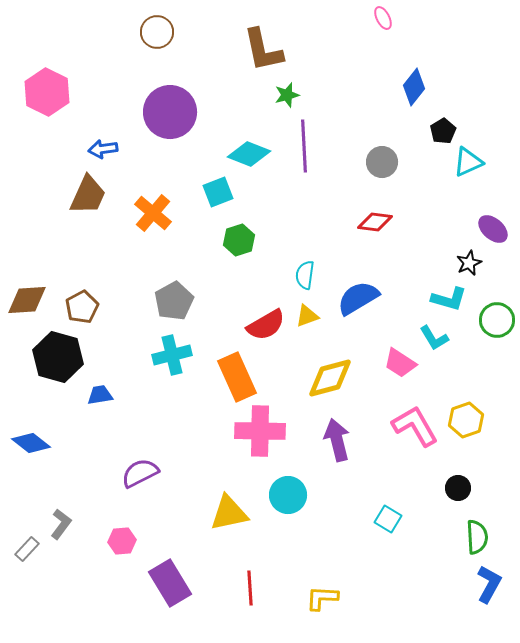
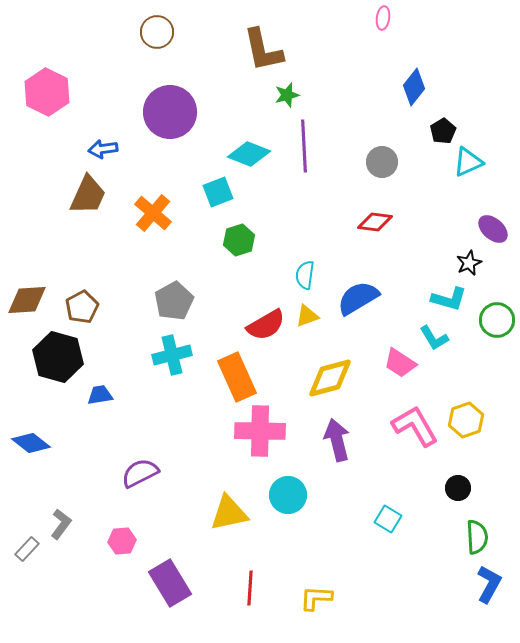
pink ellipse at (383, 18): rotated 35 degrees clockwise
red line at (250, 588): rotated 8 degrees clockwise
yellow L-shape at (322, 598): moved 6 px left
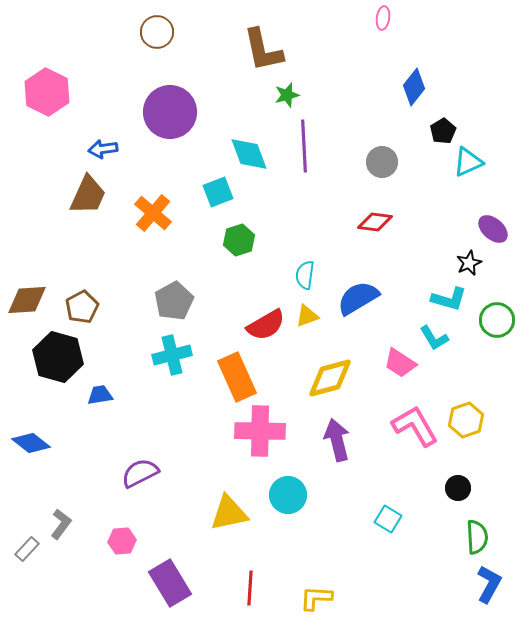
cyan diamond at (249, 154): rotated 48 degrees clockwise
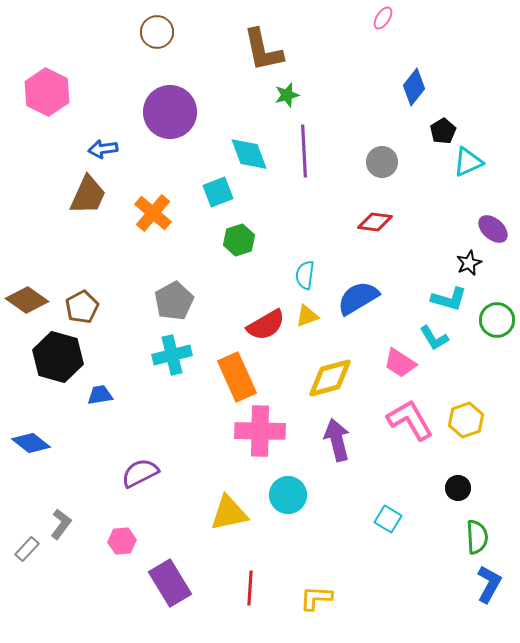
pink ellipse at (383, 18): rotated 25 degrees clockwise
purple line at (304, 146): moved 5 px down
brown diamond at (27, 300): rotated 39 degrees clockwise
pink L-shape at (415, 426): moved 5 px left, 6 px up
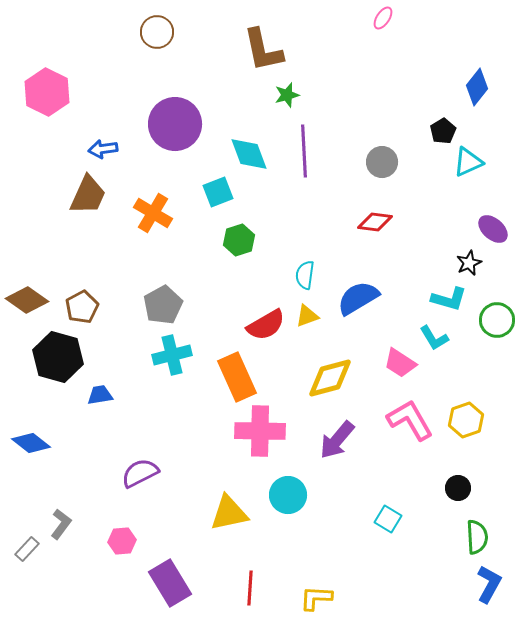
blue diamond at (414, 87): moved 63 px right
purple circle at (170, 112): moved 5 px right, 12 px down
orange cross at (153, 213): rotated 9 degrees counterclockwise
gray pentagon at (174, 301): moved 11 px left, 4 px down
purple arrow at (337, 440): rotated 126 degrees counterclockwise
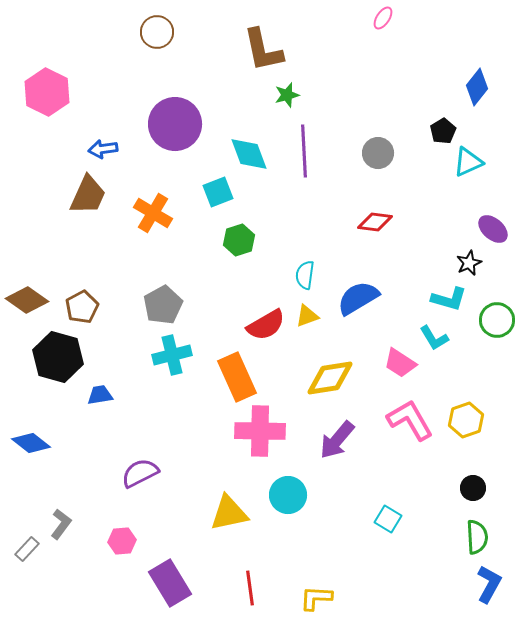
gray circle at (382, 162): moved 4 px left, 9 px up
yellow diamond at (330, 378): rotated 6 degrees clockwise
black circle at (458, 488): moved 15 px right
red line at (250, 588): rotated 12 degrees counterclockwise
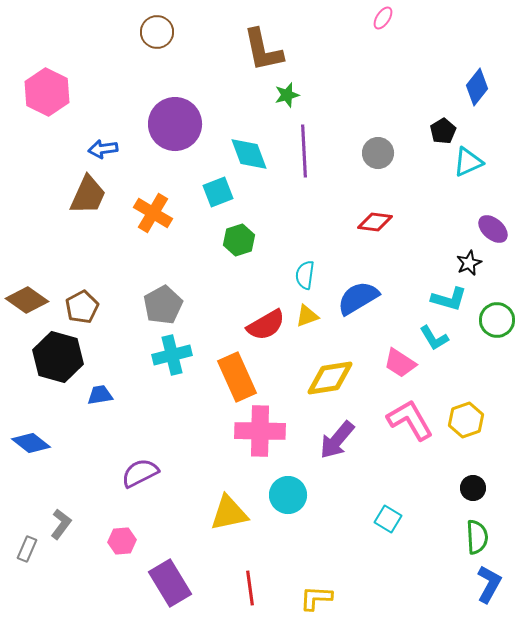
gray rectangle at (27, 549): rotated 20 degrees counterclockwise
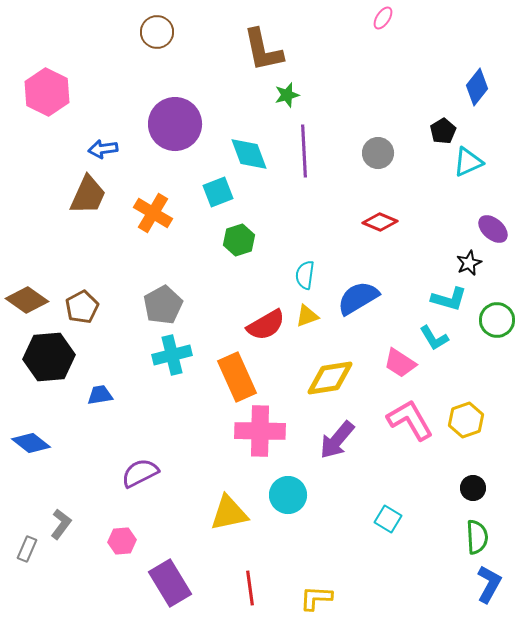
red diamond at (375, 222): moved 5 px right; rotated 16 degrees clockwise
black hexagon at (58, 357): moved 9 px left; rotated 21 degrees counterclockwise
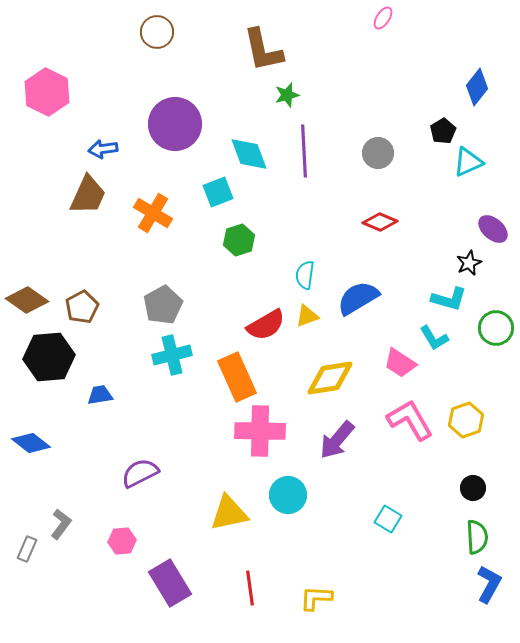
green circle at (497, 320): moved 1 px left, 8 px down
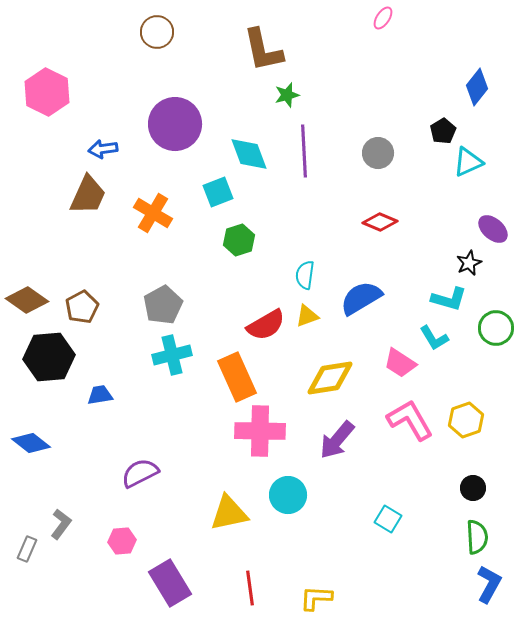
blue semicircle at (358, 298): moved 3 px right
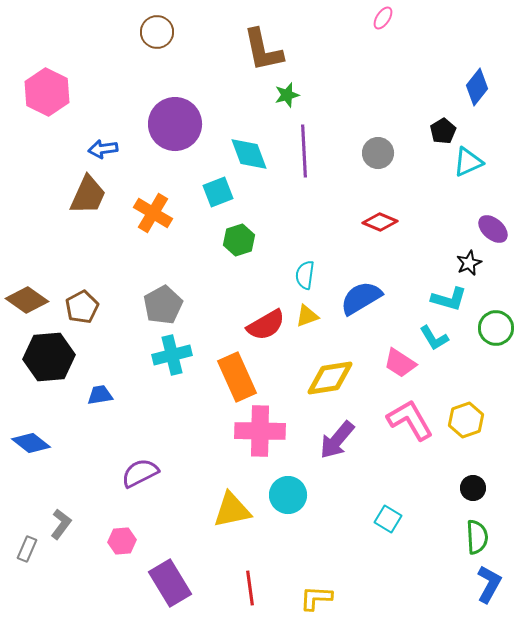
yellow triangle at (229, 513): moved 3 px right, 3 px up
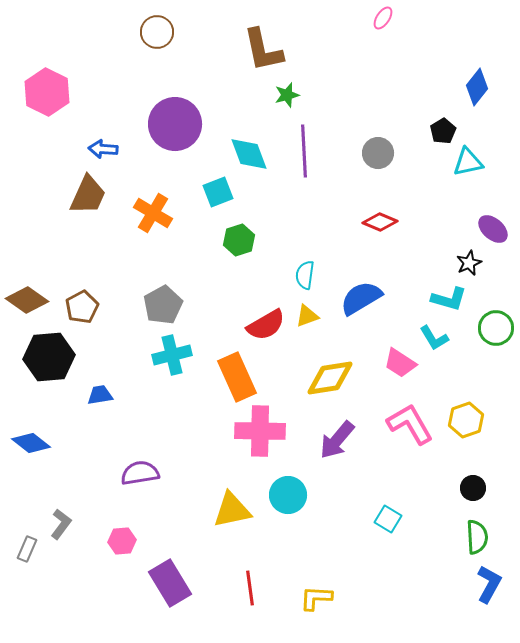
blue arrow at (103, 149): rotated 12 degrees clockwise
cyan triangle at (468, 162): rotated 12 degrees clockwise
pink L-shape at (410, 420): moved 4 px down
purple semicircle at (140, 473): rotated 18 degrees clockwise
